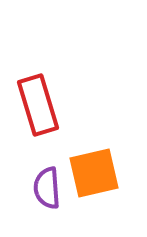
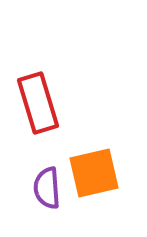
red rectangle: moved 2 px up
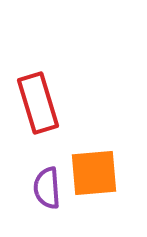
orange square: rotated 8 degrees clockwise
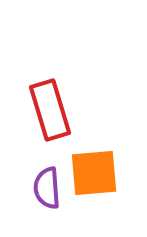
red rectangle: moved 12 px right, 7 px down
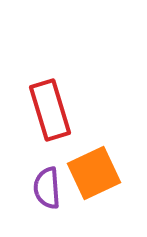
orange square: rotated 20 degrees counterclockwise
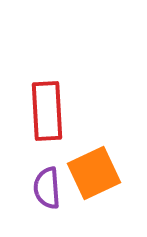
red rectangle: moved 3 px left, 1 px down; rotated 14 degrees clockwise
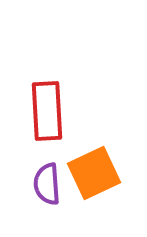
purple semicircle: moved 4 px up
